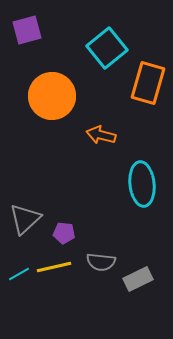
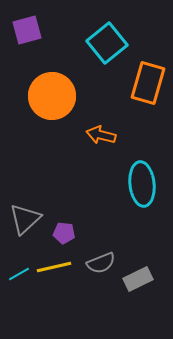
cyan square: moved 5 px up
gray semicircle: moved 1 px down; rotated 28 degrees counterclockwise
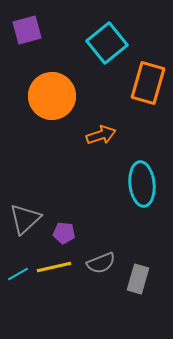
orange arrow: rotated 148 degrees clockwise
cyan line: moved 1 px left
gray rectangle: rotated 48 degrees counterclockwise
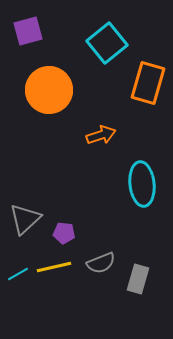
purple square: moved 1 px right, 1 px down
orange circle: moved 3 px left, 6 px up
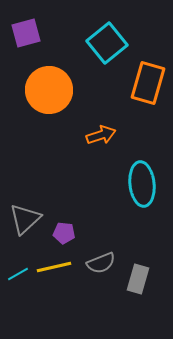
purple square: moved 2 px left, 2 px down
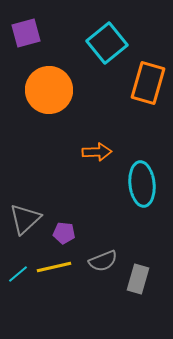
orange arrow: moved 4 px left, 17 px down; rotated 16 degrees clockwise
gray semicircle: moved 2 px right, 2 px up
cyan line: rotated 10 degrees counterclockwise
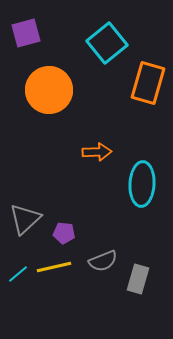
cyan ellipse: rotated 9 degrees clockwise
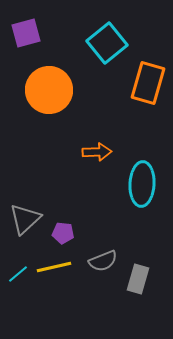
purple pentagon: moved 1 px left
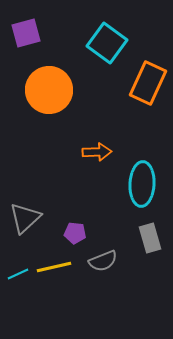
cyan square: rotated 15 degrees counterclockwise
orange rectangle: rotated 9 degrees clockwise
gray triangle: moved 1 px up
purple pentagon: moved 12 px right
cyan line: rotated 15 degrees clockwise
gray rectangle: moved 12 px right, 41 px up; rotated 32 degrees counterclockwise
